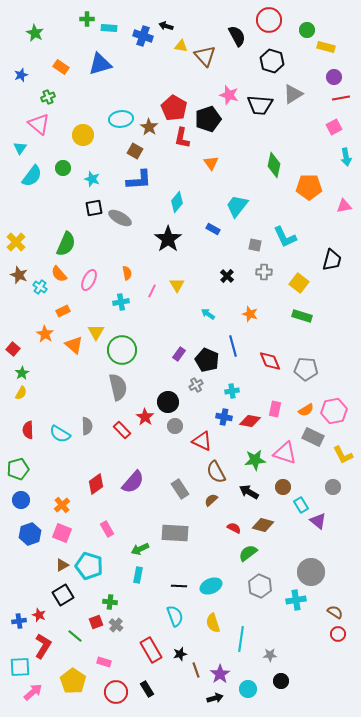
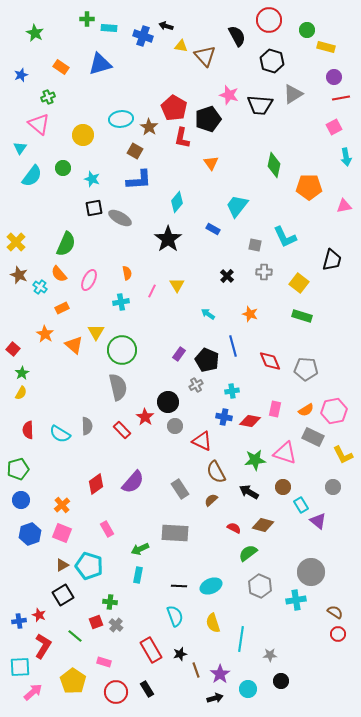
orange rectangle at (63, 311): moved 1 px left, 3 px up
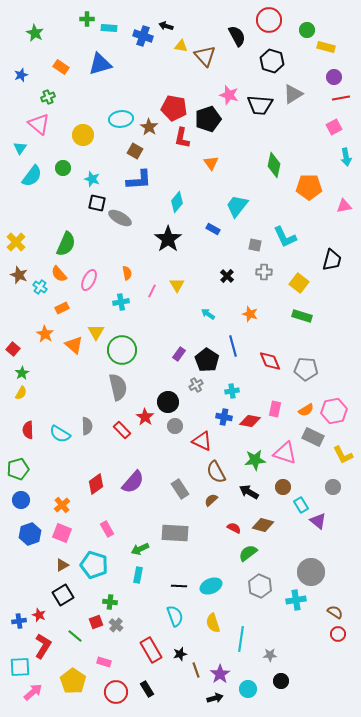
red pentagon at (174, 108): rotated 20 degrees counterclockwise
black square at (94, 208): moved 3 px right, 5 px up; rotated 24 degrees clockwise
black pentagon at (207, 360): rotated 10 degrees clockwise
cyan pentagon at (89, 566): moved 5 px right, 1 px up
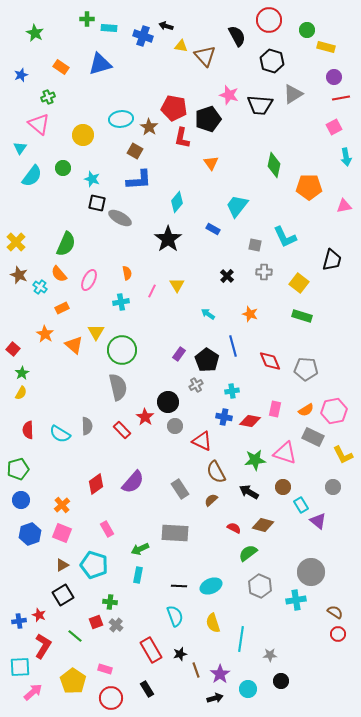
pink rectangle at (104, 662): moved 1 px right, 7 px down
red circle at (116, 692): moved 5 px left, 6 px down
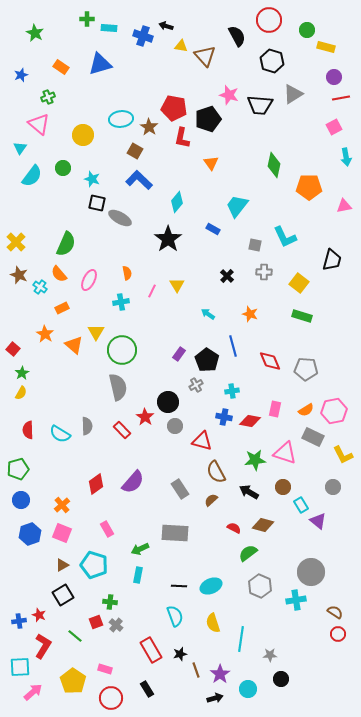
blue L-shape at (139, 180): rotated 132 degrees counterclockwise
red triangle at (202, 441): rotated 10 degrees counterclockwise
black circle at (281, 681): moved 2 px up
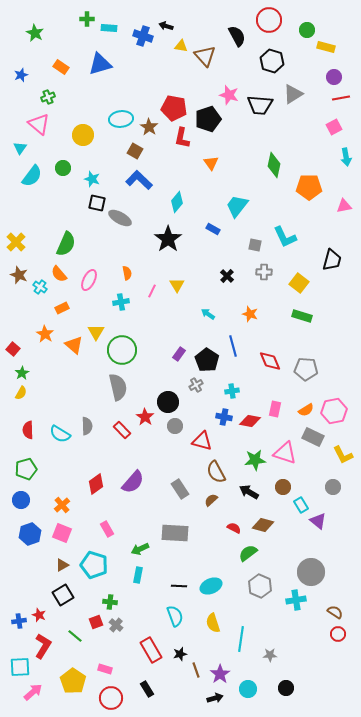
green pentagon at (18, 469): moved 8 px right
black circle at (281, 679): moved 5 px right, 9 px down
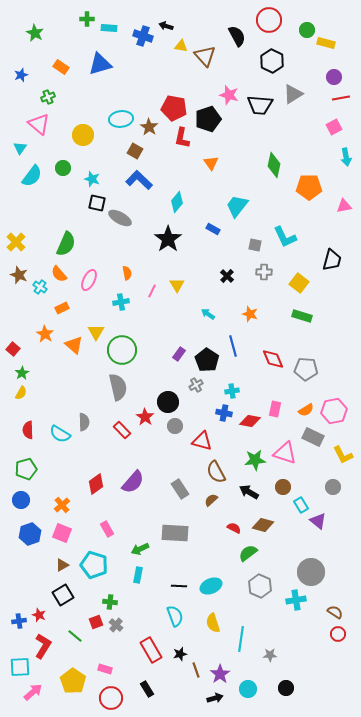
yellow rectangle at (326, 47): moved 4 px up
black hexagon at (272, 61): rotated 10 degrees clockwise
red diamond at (270, 361): moved 3 px right, 2 px up
blue cross at (224, 417): moved 4 px up
gray semicircle at (87, 426): moved 3 px left, 4 px up
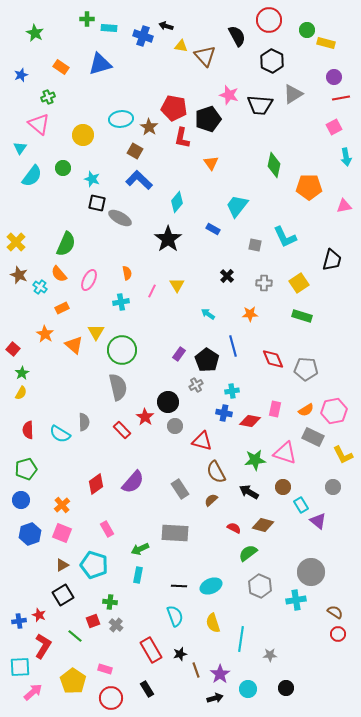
gray cross at (264, 272): moved 11 px down
yellow square at (299, 283): rotated 18 degrees clockwise
orange star at (250, 314): rotated 21 degrees counterclockwise
red square at (96, 622): moved 3 px left, 1 px up
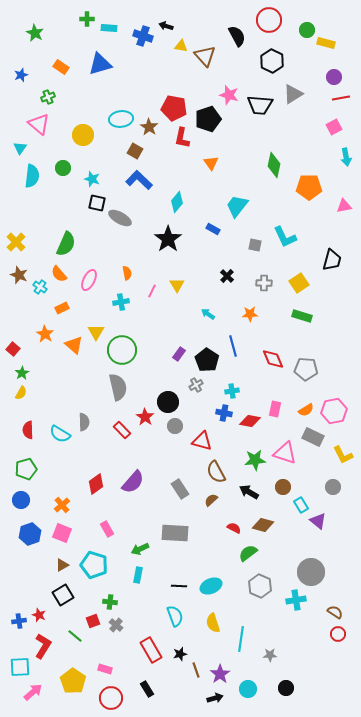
cyan semicircle at (32, 176): rotated 30 degrees counterclockwise
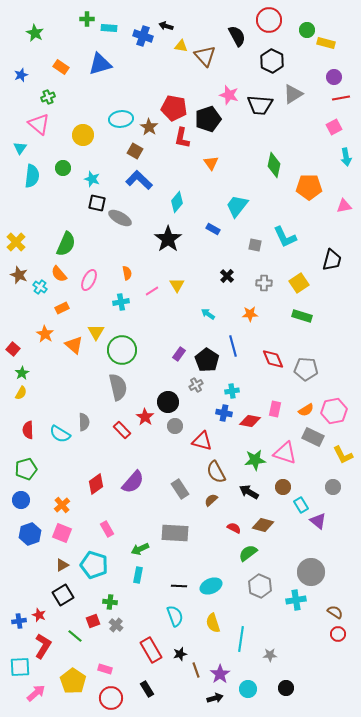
pink line at (152, 291): rotated 32 degrees clockwise
pink arrow at (33, 692): moved 3 px right, 1 px down
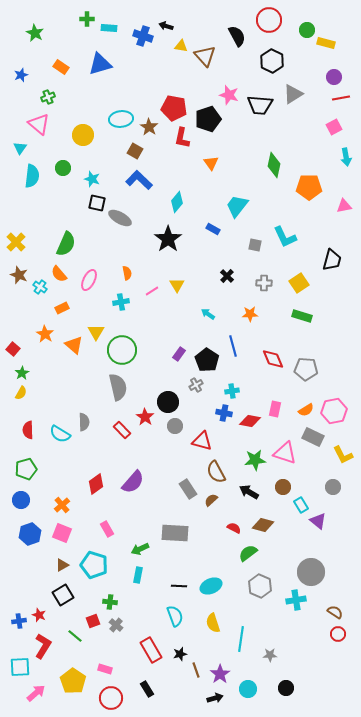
gray rectangle at (180, 489): moved 8 px right
